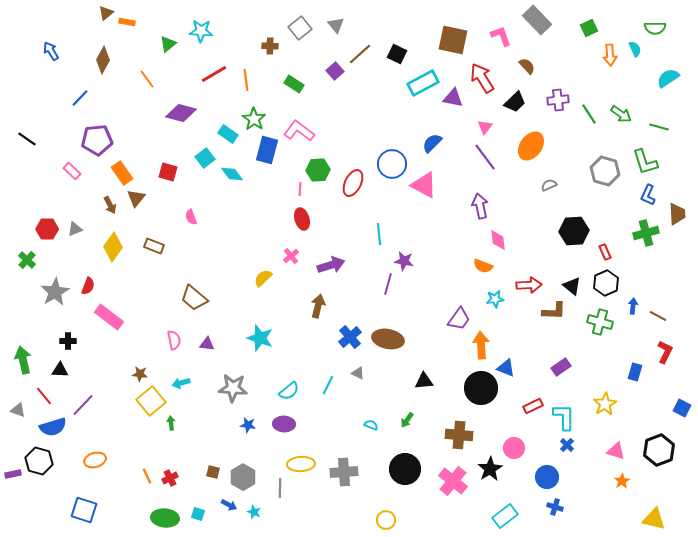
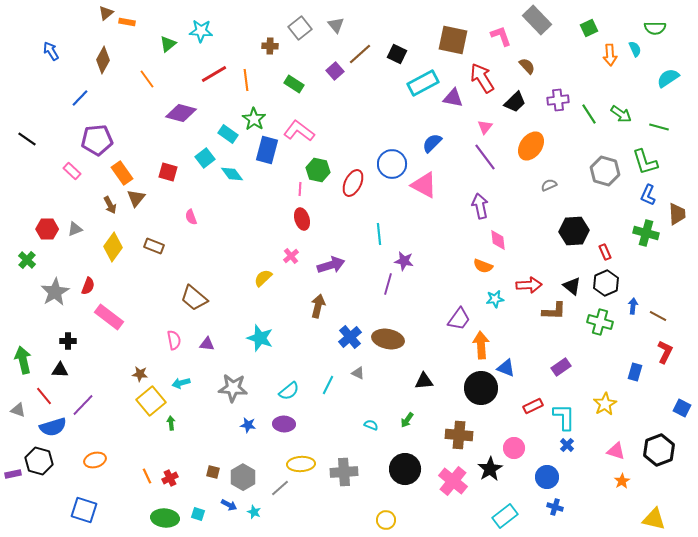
green hexagon at (318, 170): rotated 15 degrees clockwise
green cross at (646, 233): rotated 30 degrees clockwise
gray line at (280, 488): rotated 48 degrees clockwise
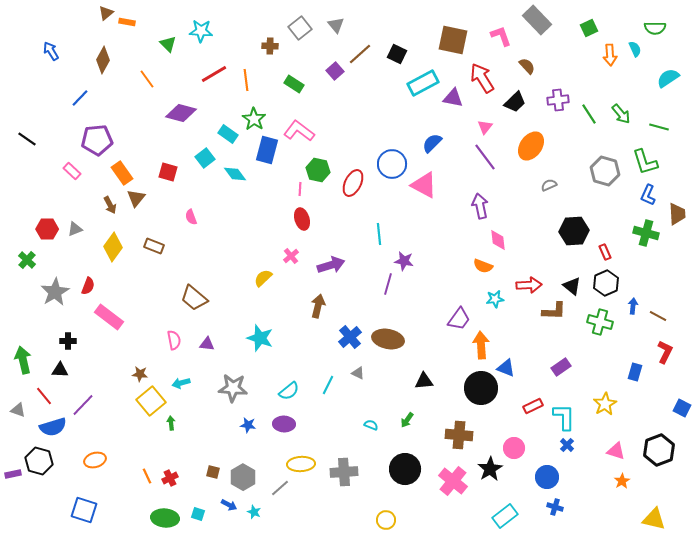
green triangle at (168, 44): rotated 36 degrees counterclockwise
green arrow at (621, 114): rotated 15 degrees clockwise
cyan diamond at (232, 174): moved 3 px right
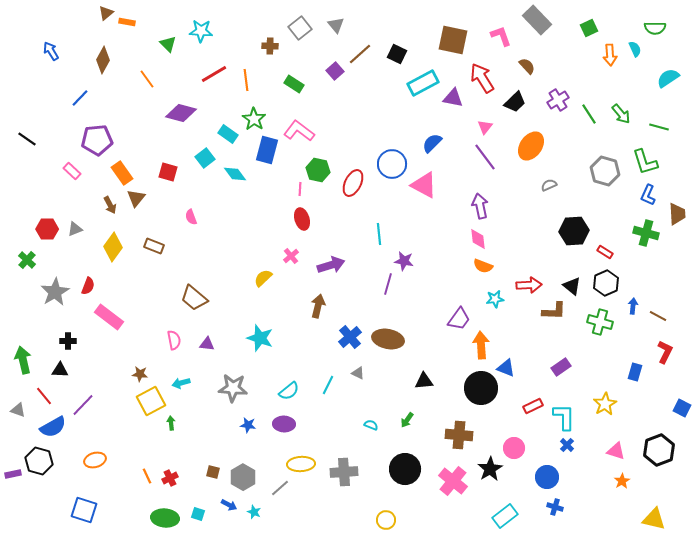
purple cross at (558, 100): rotated 25 degrees counterclockwise
pink diamond at (498, 240): moved 20 px left, 1 px up
red rectangle at (605, 252): rotated 35 degrees counterclockwise
yellow square at (151, 401): rotated 12 degrees clockwise
blue semicircle at (53, 427): rotated 12 degrees counterclockwise
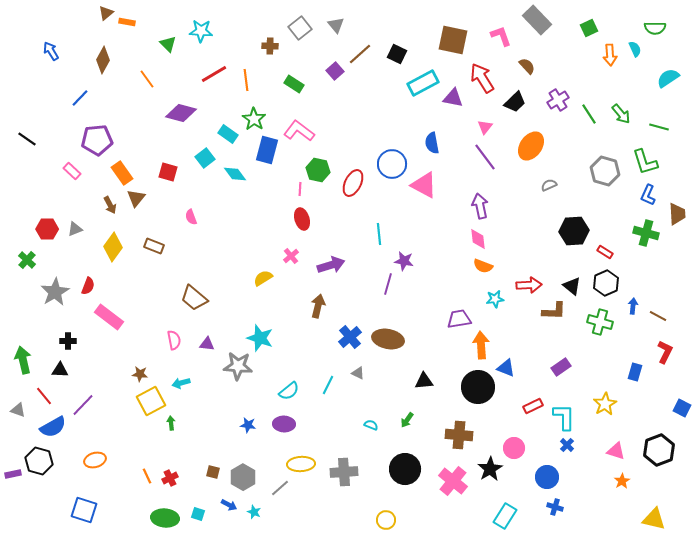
blue semicircle at (432, 143): rotated 55 degrees counterclockwise
yellow semicircle at (263, 278): rotated 12 degrees clockwise
purple trapezoid at (459, 319): rotated 135 degrees counterclockwise
gray star at (233, 388): moved 5 px right, 22 px up
black circle at (481, 388): moved 3 px left, 1 px up
cyan rectangle at (505, 516): rotated 20 degrees counterclockwise
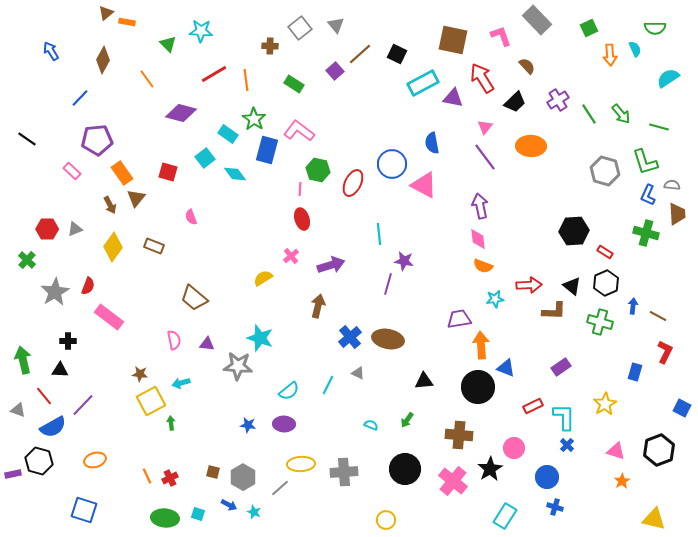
orange ellipse at (531, 146): rotated 56 degrees clockwise
gray semicircle at (549, 185): moved 123 px right; rotated 28 degrees clockwise
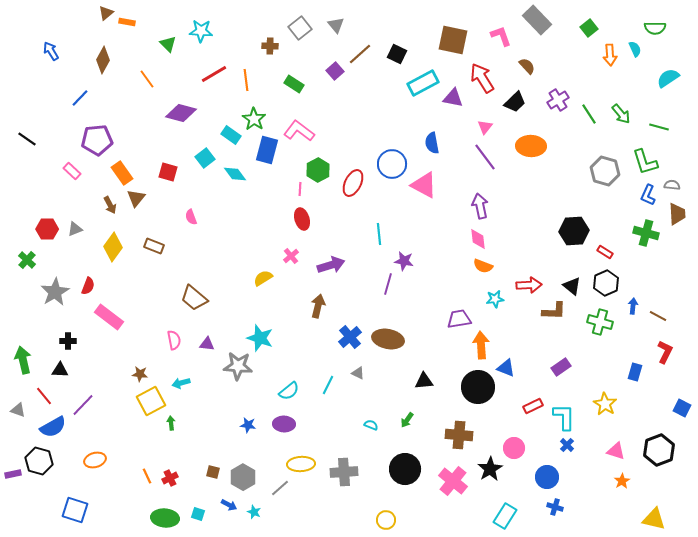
green square at (589, 28): rotated 12 degrees counterclockwise
cyan rectangle at (228, 134): moved 3 px right, 1 px down
green hexagon at (318, 170): rotated 20 degrees clockwise
yellow star at (605, 404): rotated 10 degrees counterclockwise
blue square at (84, 510): moved 9 px left
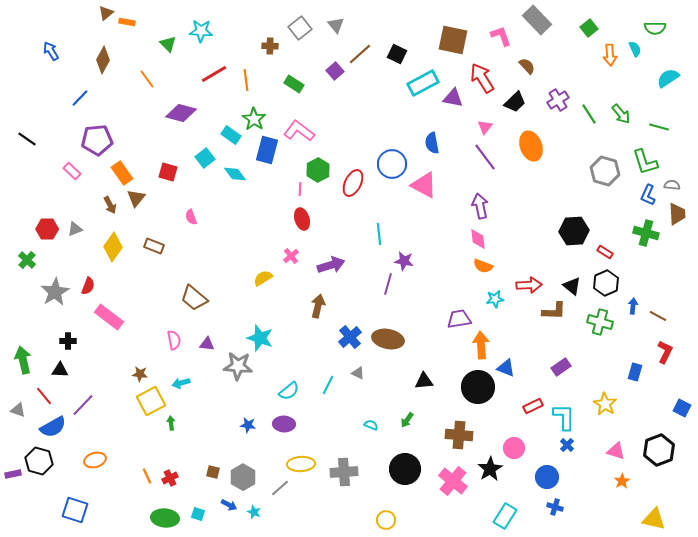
orange ellipse at (531, 146): rotated 68 degrees clockwise
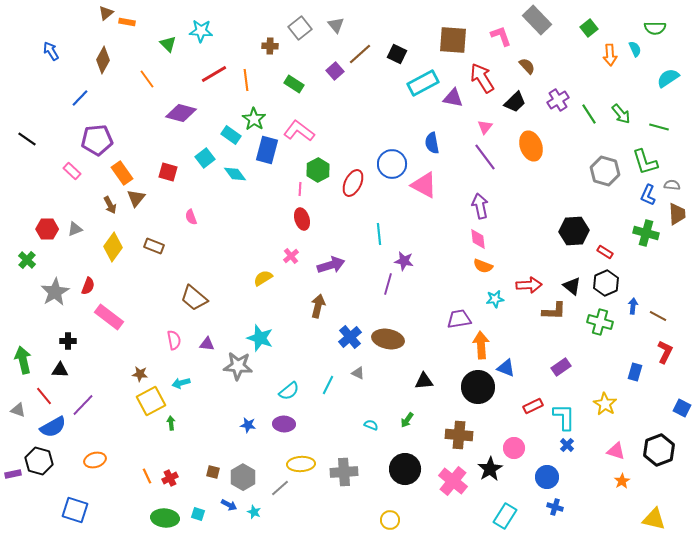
brown square at (453, 40): rotated 8 degrees counterclockwise
yellow circle at (386, 520): moved 4 px right
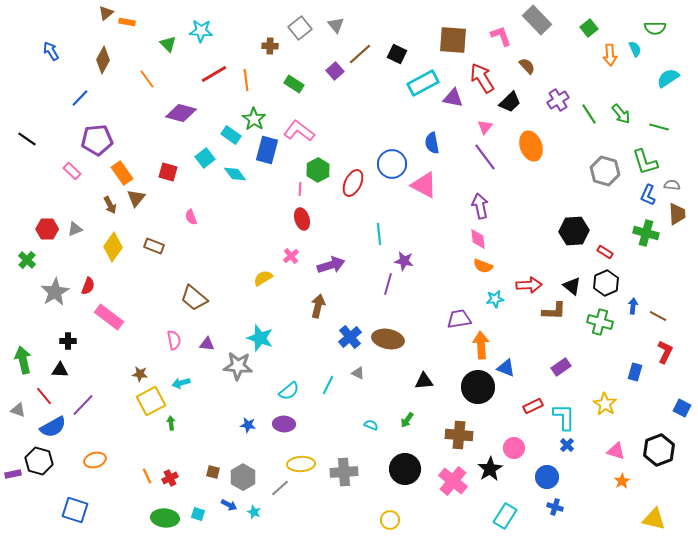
black trapezoid at (515, 102): moved 5 px left
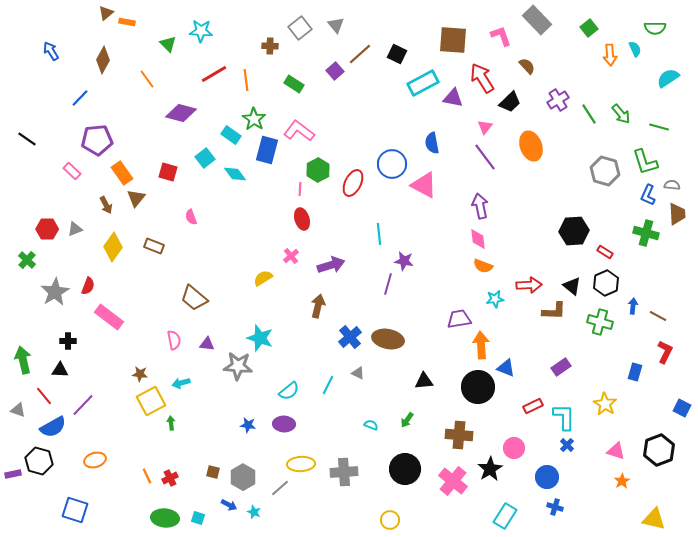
brown arrow at (110, 205): moved 4 px left
cyan square at (198, 514): moved 4 px down
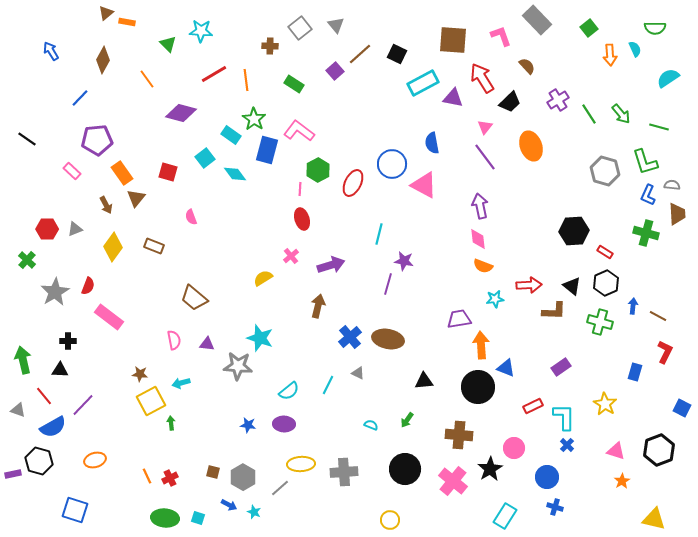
cyan line at (379, 234): rotated 20 degrees clockwise
